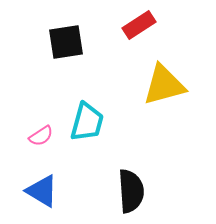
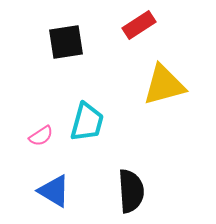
blue triangle: moved 12 px right
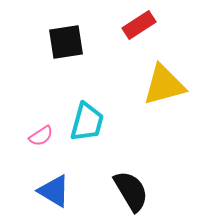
black semicircle: rotated 27 degrees counterclockwise
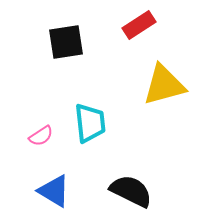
cyan trapezoid: moved 3 px right, 1 px down; rotated 21 degrees counterclockwise
black semicircle: rotated 33 degrees counterclockwise
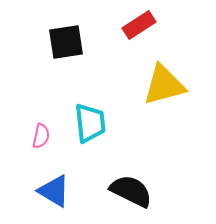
pink semicircle: rotated 45 degrees counterclockwise
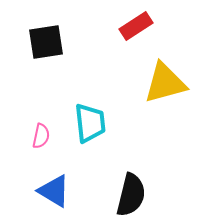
red rectangle: moved 3 px left, 1 px down
black square: moved 20 px left
yellow triangle: moved 1 px right, 2 px up
black semicircle: moved 4 px down; rotated 78 degrees clockwise
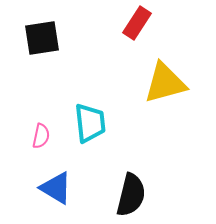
red rectangle: moved 1 px right, 3 px up; rotated 24 degrees counterclockwise
black square: moved 4 px left, 4 px up
blue triangle: moved 2 px right, 3 px up
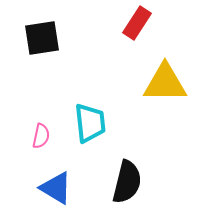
yellow triangle: rotated 15 degrees clockwise
black semicircle: moved 4 px left, 13 px up
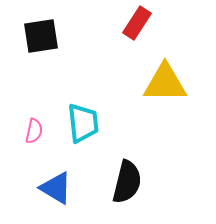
black square: moved 1 px left, 2 px up
cyan trapezoid: moved 7 px left
pink semicircle: moved 7 px left, 5 px up
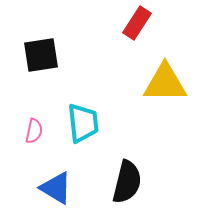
black square: moved 19 px down
